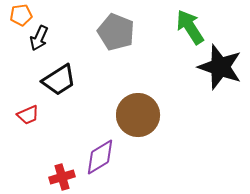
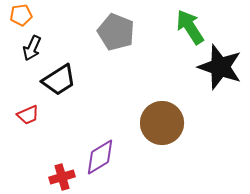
black arrow: moved 7 px left, 10 px down
brown circle: moved 24 px right, 8 px down
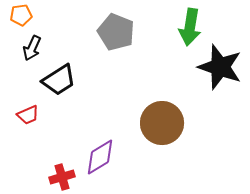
green arrow: rotated 138 degrees counterclockwise
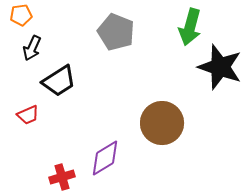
green arrow: rotated 6 degrees clockwise
black trapezoid: moved 1 px down
purple diamond: moved 5 px right, 1 px down
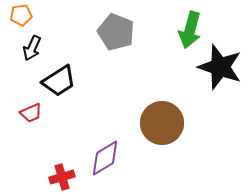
green arrow: moved 3 px down
red trapezoid: moved 3 px right, 2 px up
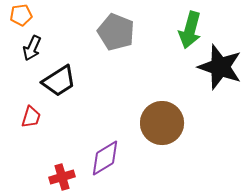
red trapezoid: moved 4 px down; rotated 50 degrees counterclockwise
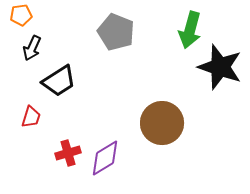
red cross: moved 6 px right, 24 px up
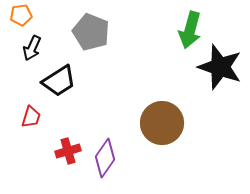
gray pentagon: moved 25 px left
red cross: moved 2 px up
purple diamond: rotated 24 degrees counterclockwise
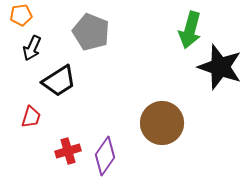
purple diamond: moved 2 px up
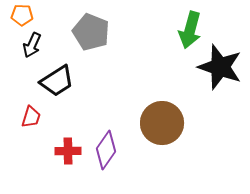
orange pentagon: moved 1 px right; rotated 10 degrees clockwise
black arrow: moved 3 px up
black trapezoid: moved 2 px left
red cross: rotated 15 degrees clockwise
purple diamond: moved 1 px right, 6 px up
